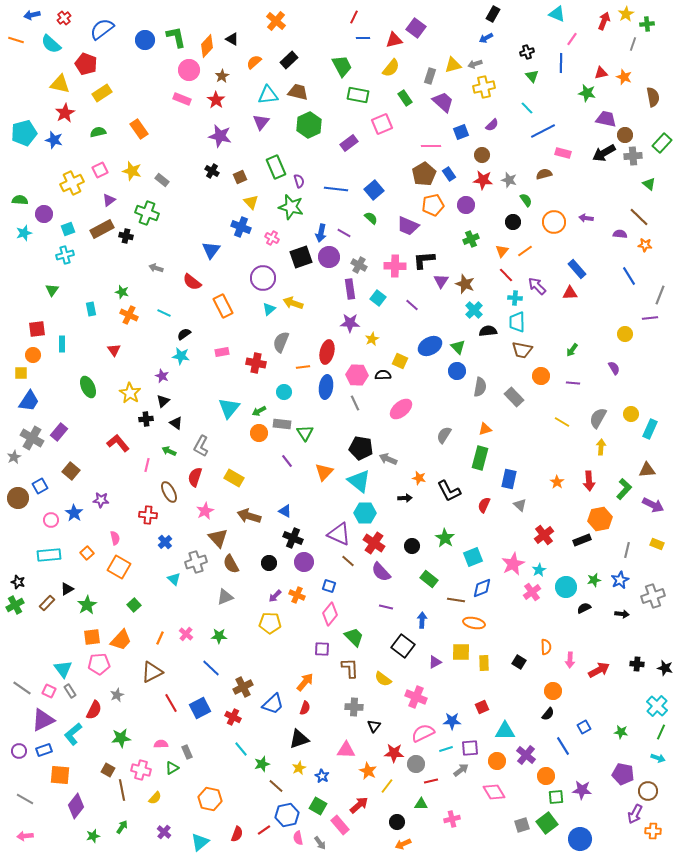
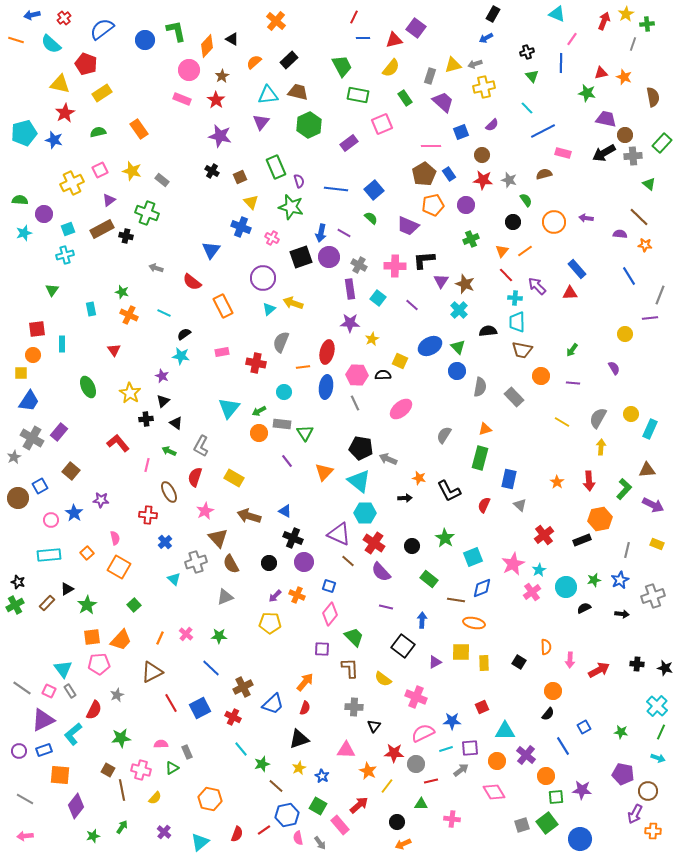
green L-shape at (176, 37): moved 6 px up
cyan cross at (474, 310): moved 15 px left
pink cross at (452, 819): rotated 21 degrees clockwise
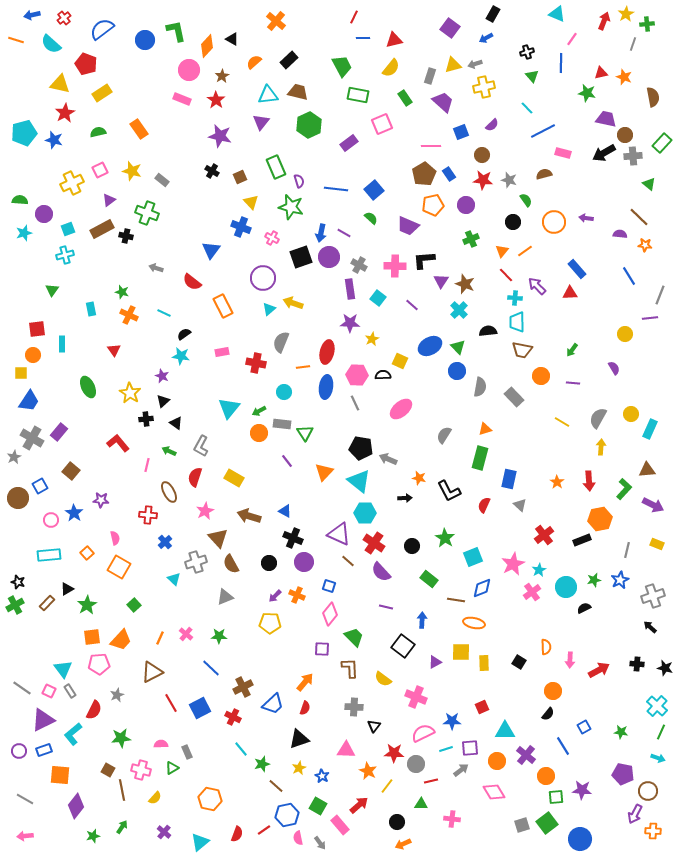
purple square at (416, 28): moved 34 px right
black arrow at (622, 614): moved 28 px right, 13 px down; rotated 144 degrees counterclockwise
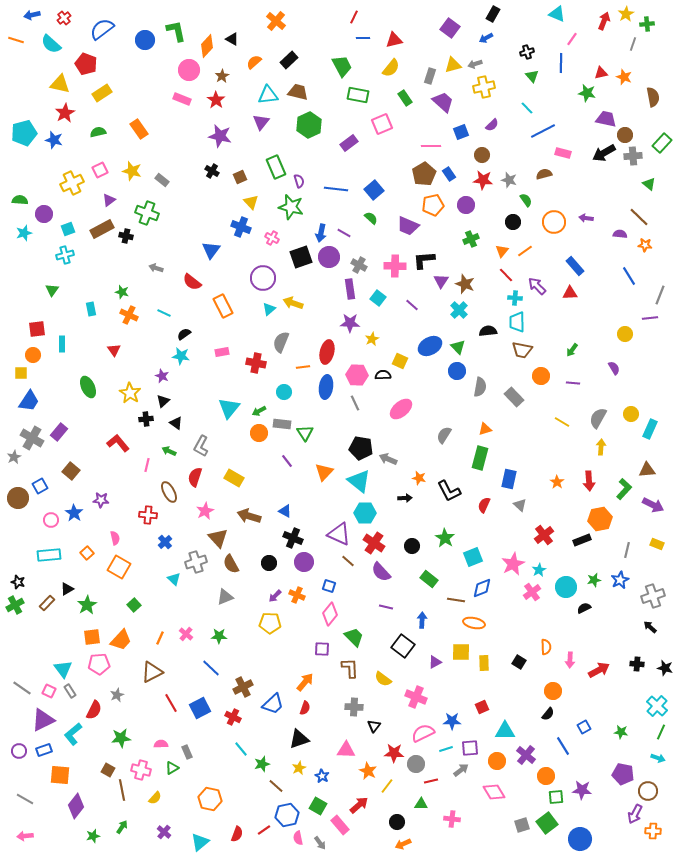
blue rectangle at (577, 269): moved 2 px left, 3 px up
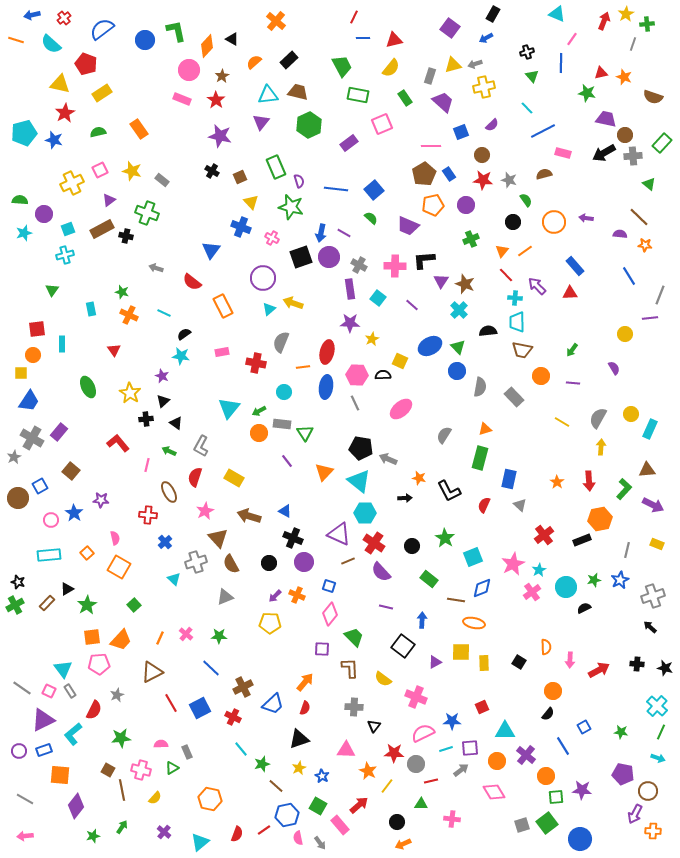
brown semicircle at (653, 97): rotated 120 degrees clockwise
brown line at (348, 561): rotated 64 degrees counterclockwise
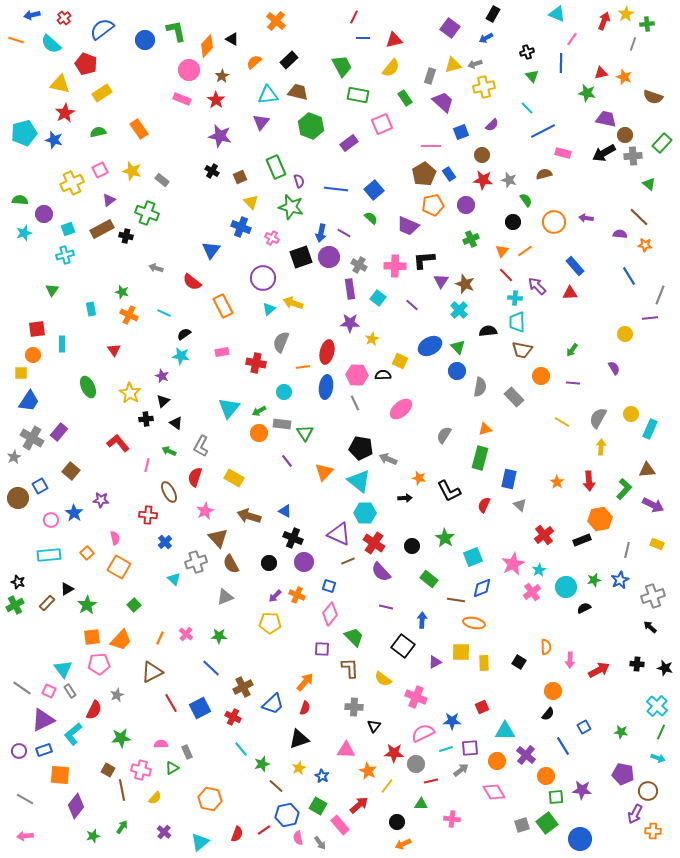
green hexagon at (309, 125): moved 2 px right, 1 px down; rotated 15 degrees counterclockwise
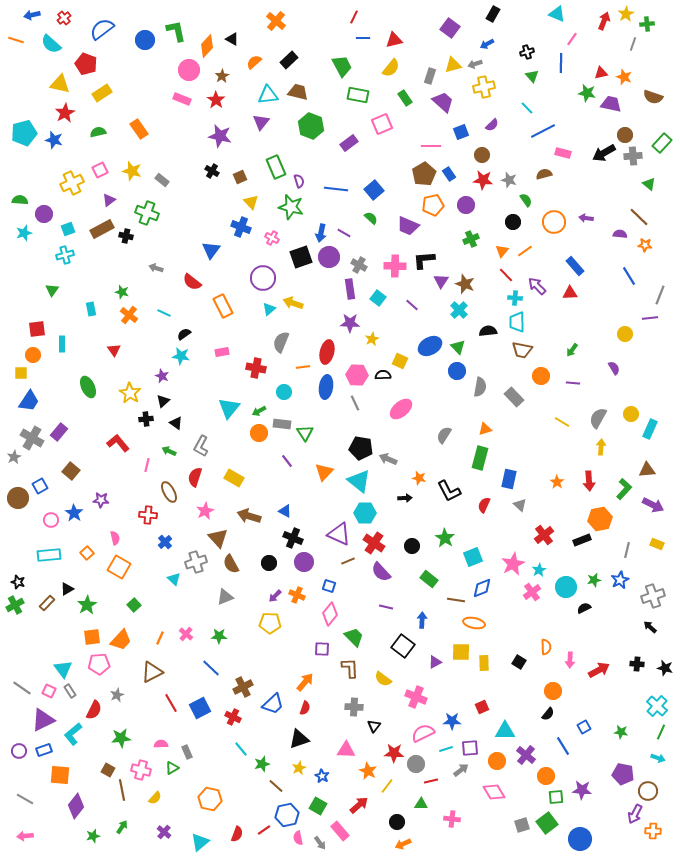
blue arrow at (486, 38): moved 1 px right, 6 px down
purple trapezoid at (606, 119): moved 5 px right, 15 px up
orange cross at (129, 315): rotated 12 degrees clockwise
red cross at (256, 363): moved 5 px down
pink rectangle at (340, 825): moved 6 px down
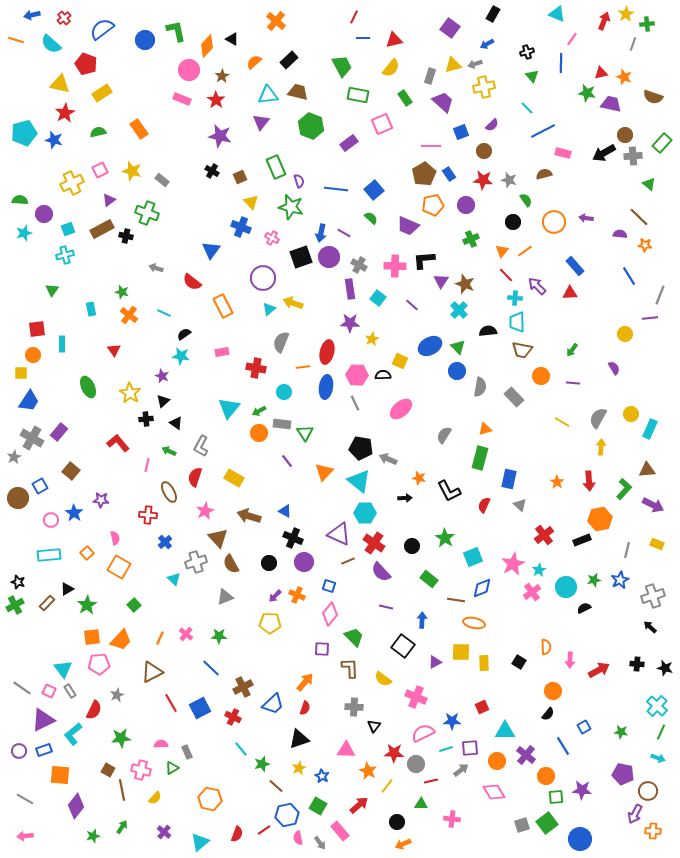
brown circle at (482, 155): moved 2 px right, 4 px up
